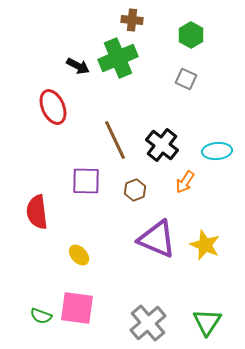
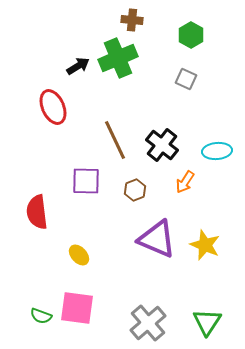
black arrow: rotated 60 degrees counterclockwise
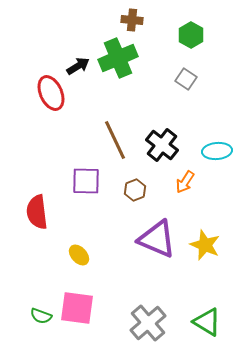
gray square: rotated 10 degrees clockwise
red ellipse: moved 2 px left, 14 px up
green triangle: rotated 32 degrees counterclockwise
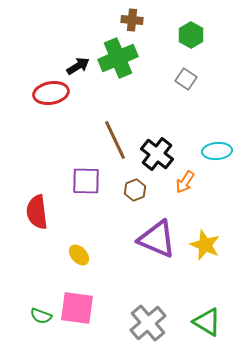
red ellipse: rotated 76 degrees counterclockwise
black cross: moved 5 px left, 9 px down
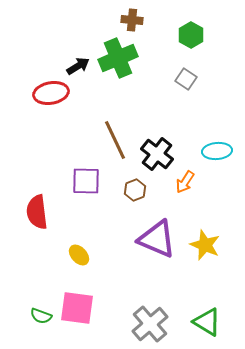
gray cross: moved 2 px right, 1 px down
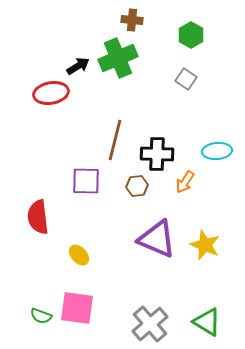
brown line: rotated 39 degrees clockwise
black cross: rotated 36 degrees counterclockwise
brown hexagon: moved 2 px right, 4 px up; rotated 15 degrees clockwise
red semicircle: moved 1 px right, 5 px down
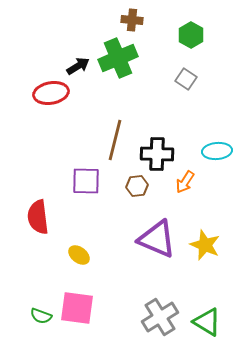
yellow ellipse: rotated 10 degrees counterclockwise
gray cross: moved 10 px right, 7 px up; rotated 9 degrees clockwise
